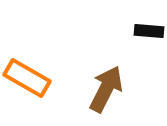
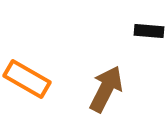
orange rectangle: moved 1 px down
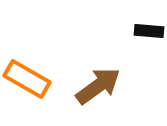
brown arrow: moved 8 px left, 3 px up; rotated 27 degrees clockwise
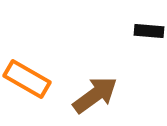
brown arrow: moved 3 px left, 9 px down
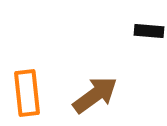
orange rectangle: moved 14 px down; rotated 54 degrees clockwise
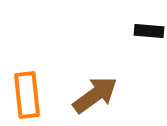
orange rectangle: moved 2 px down
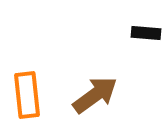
black rectangle: moved 3 px left, 2 px down
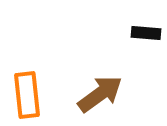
brown arrow: moved 5 px right, 1 px up
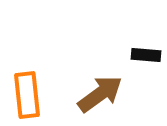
black rectangle: moved 22 px down
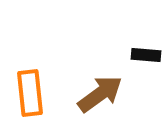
orange rectangle: moved 3 px right, 2 px up
